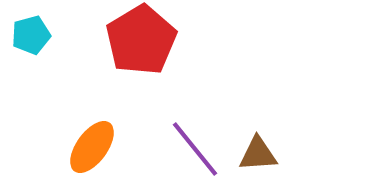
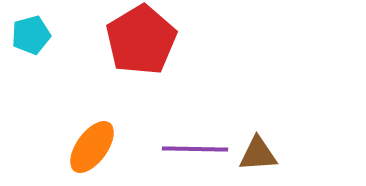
purple line: rotated 50 degrees counterclockwise
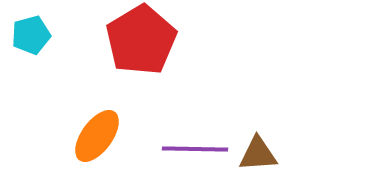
orange ellipse: moved 5 px right, 11 px up
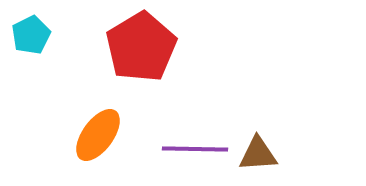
cyan pentagon: rotated 12 degrees counterclockwise
red pentagon: moved 7 px down
orange ellipse: moved 1 px right, 1 px up
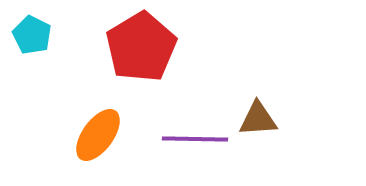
cyan pentagon: moved 1 px right; rotated 18 degrees counterclockwise
purple line: moved 10 px up
brown triangle: moved 35 px up
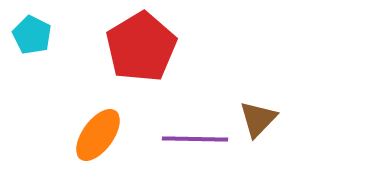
brown triangle: rotated 42 degrees counterclockwise
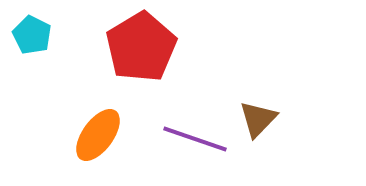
purple line: rotated 18 degrees clockwise
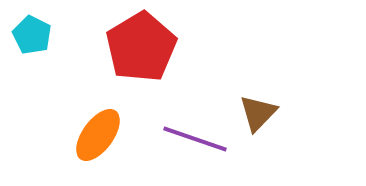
brown triangle: moved 6 px up
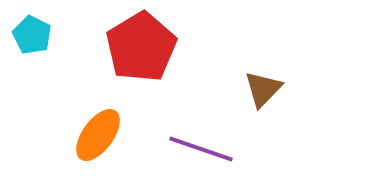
brown triangle: moved 5 px right, 24 px up
purple line: moved 6 px right, 10 px down
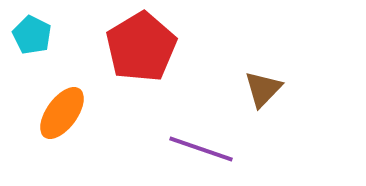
orange ellipse: moved 36 px left, 22 px up
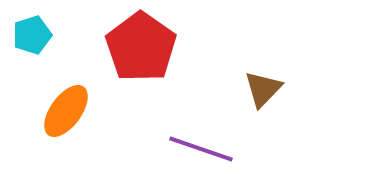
cyan pentagon: rotated 27 degrees clockwise
red pentagon: rotated 6 degrees counterclockwise
orange ellipse: moved 4 px right, 2 px up
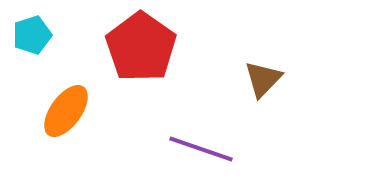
brown triangle: moved 10 px up
